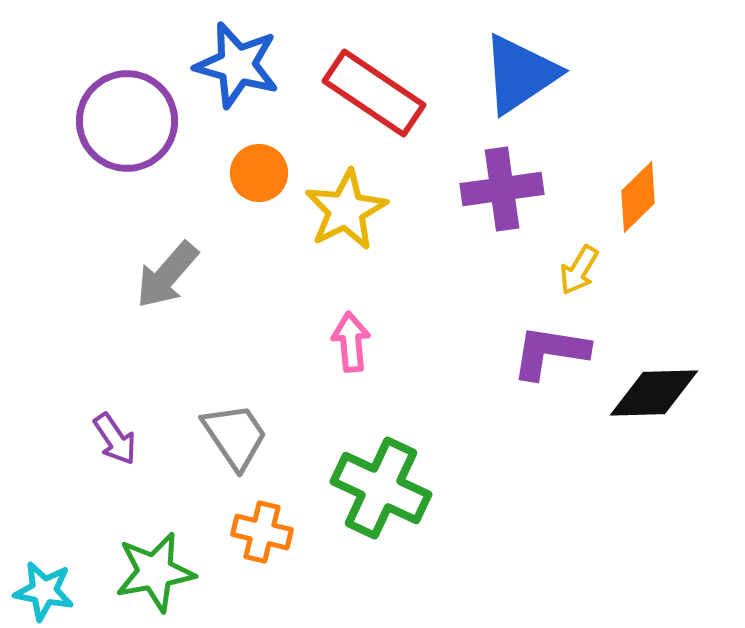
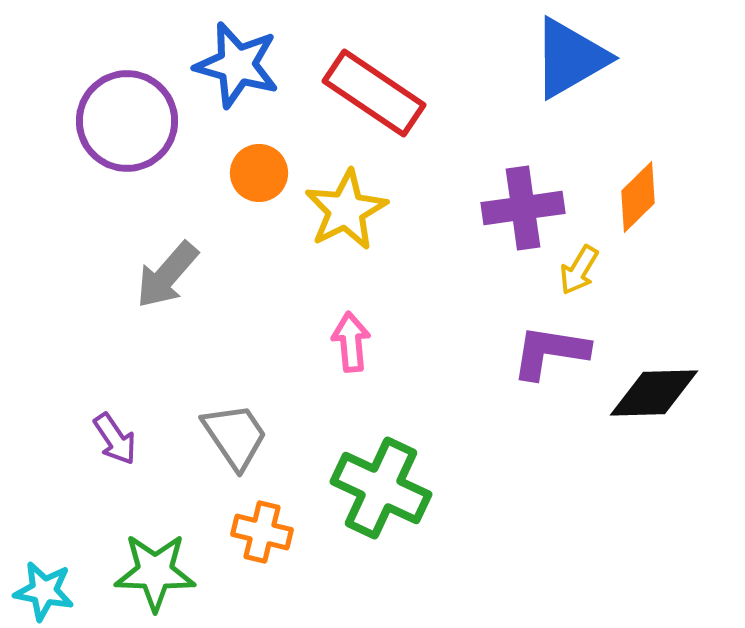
blue triangle: moved 50 px right, 16 px up; rotated 4 degrees clockwise
purple cross: moved 21 px right, 19 px down
green star: rotated 12 degrees clockwise
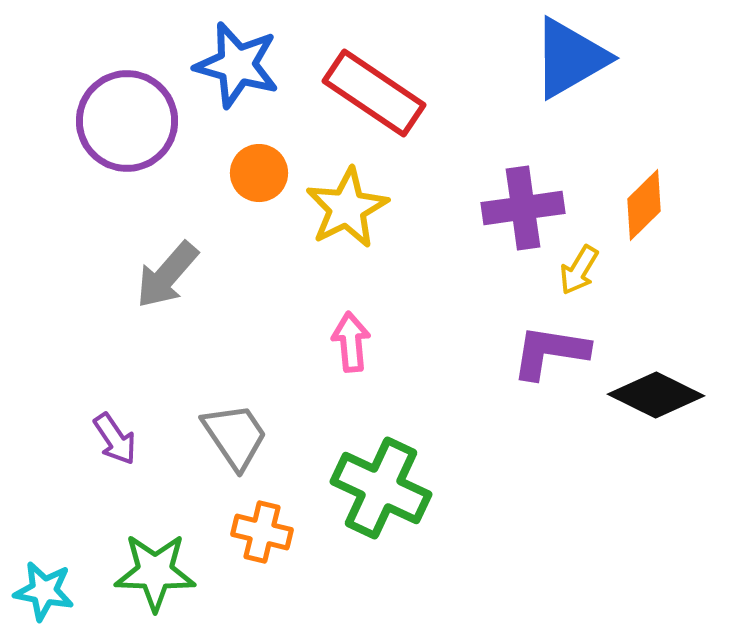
orange diamond: moved 6 px right, 8 px down
yellow star: moved 1 px right, 2 px up
black diamond: moved 2 px right, 2 px down; rotated 28 degrees clockwise
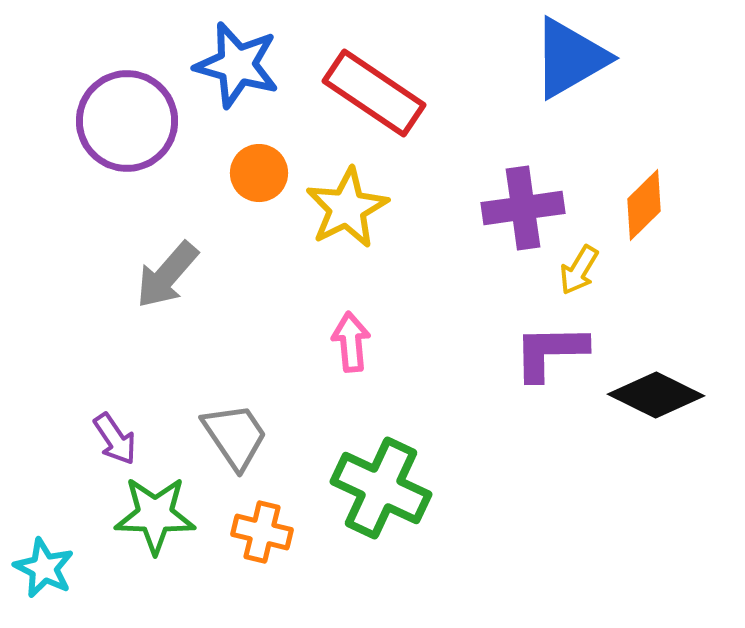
purple L-shape: rotated 10 degrees counterclockwise
green star: moved 57 px up
cyan star: moved 23 px up; rotated 16 degrees clockwise
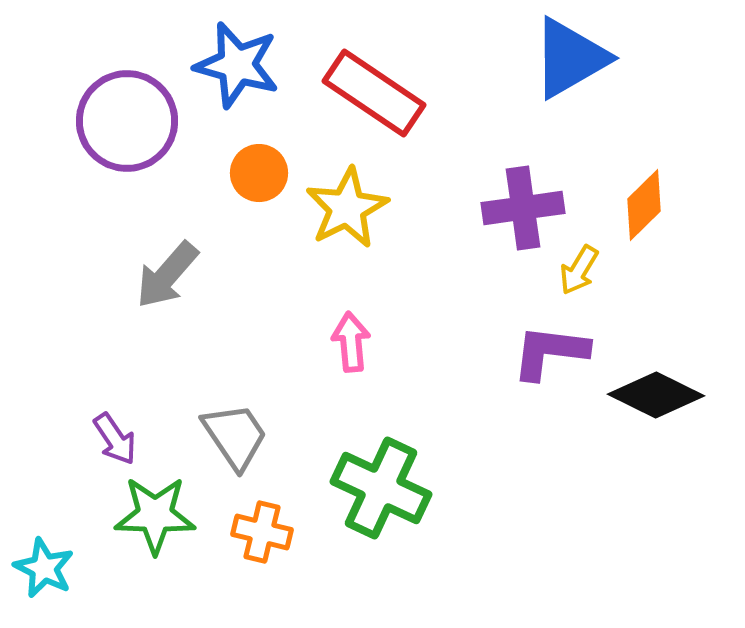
purple L-shape: rotated 8 degrees clockwise
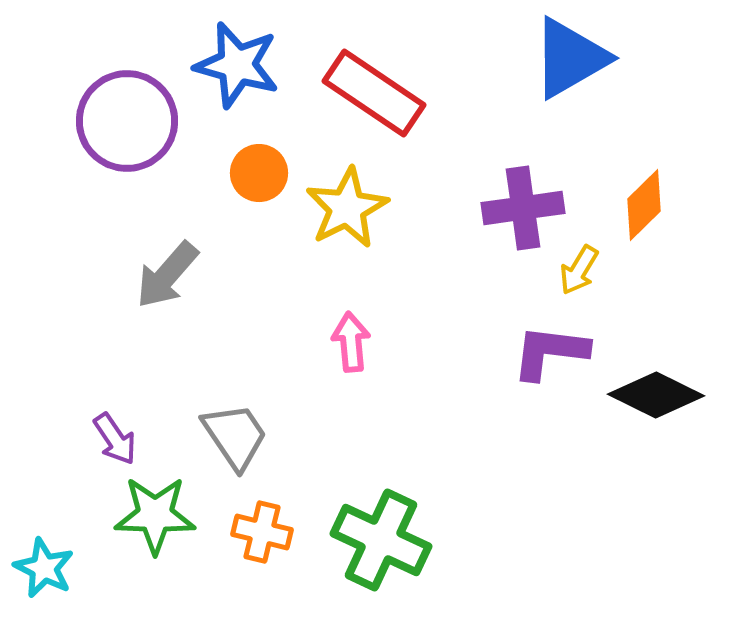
green cross: moved 52 px down
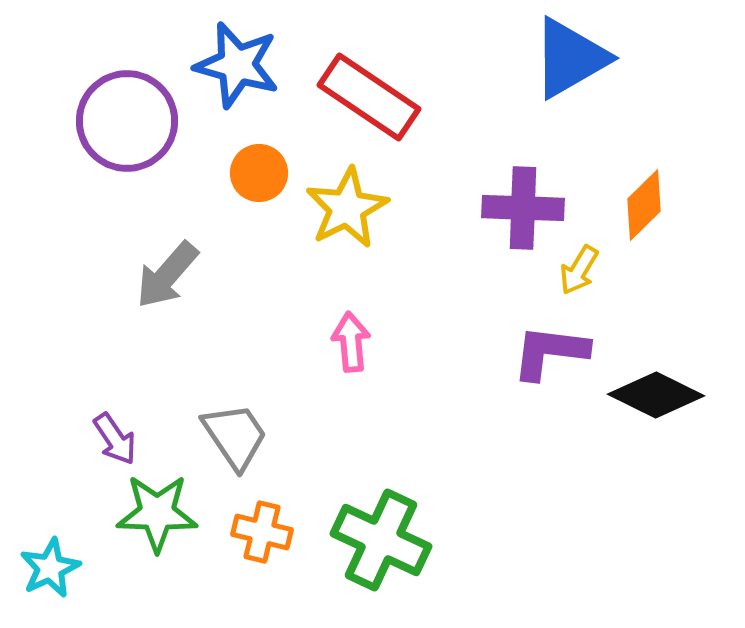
red rectangle: moved 5 px left, 4 px down
purple cross: rotated 10 degrees clockwise
green star: moved 2 px right, 2 px up
cyan star: moved 6 px right; rotated 20 degrees clockwise
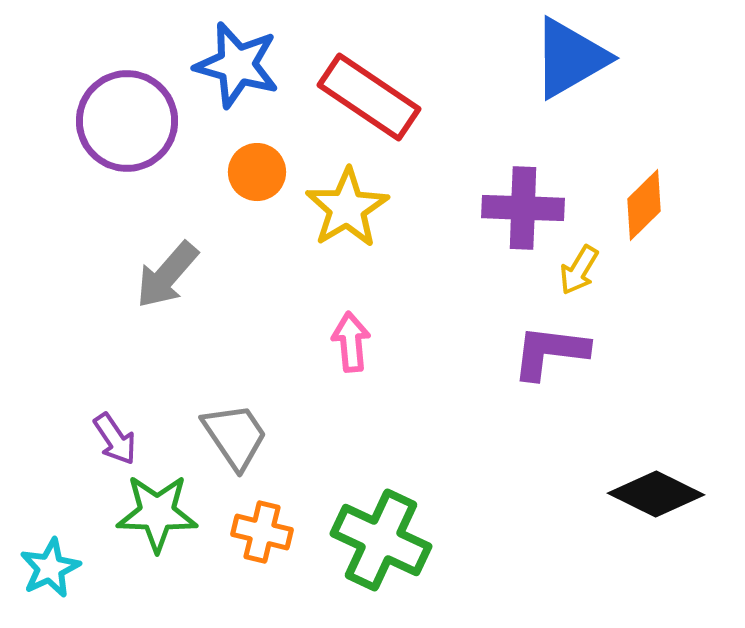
orange circle: moved 2 px left, 1 px up
yellow star: rotated 4 degrees counterclockwise
black diamond: moved 99 px down
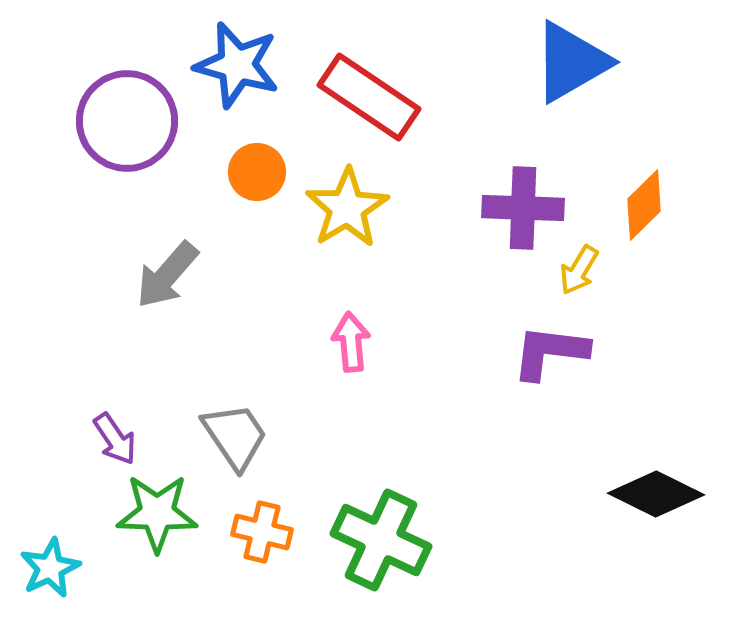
blue triangle: moved 1 px right, 4 px down
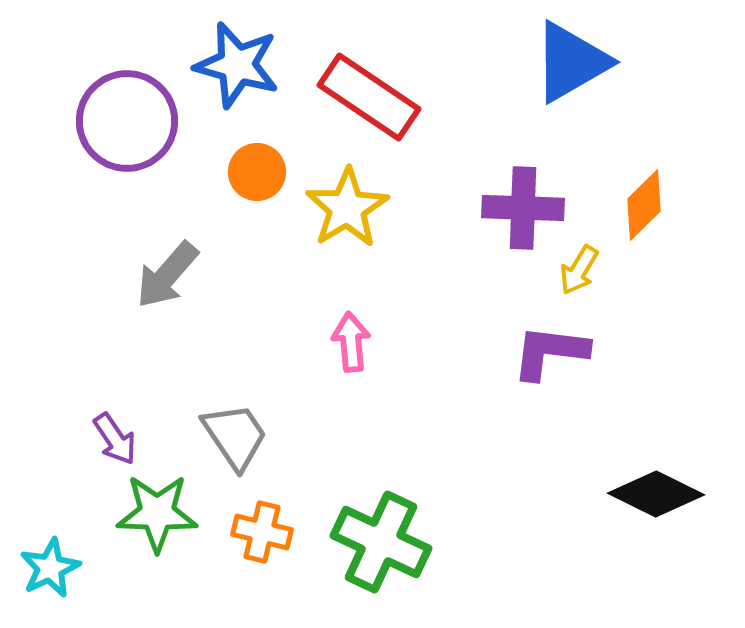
green cross: moved 2 px down
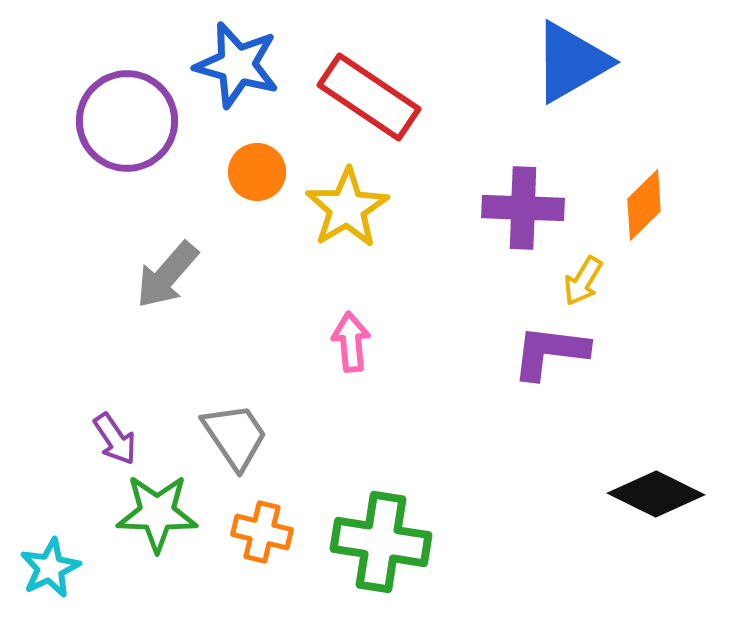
yellow arrow: moved 4 px right, 11 px down
green cross: rotated 16 degrees counterclockwise
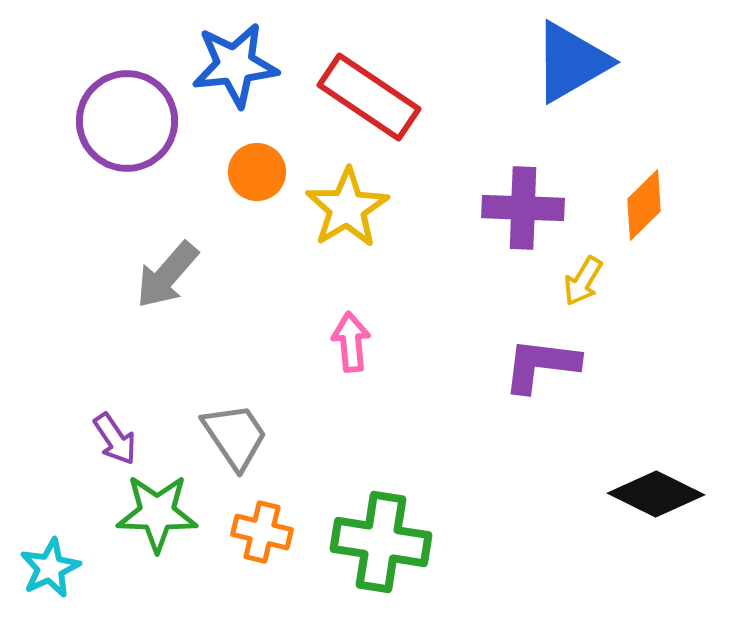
blue star: moved 2 px left; rotated 22 degrees counterclockwise
purple L-shape: moved 9 px left, 13 px down
